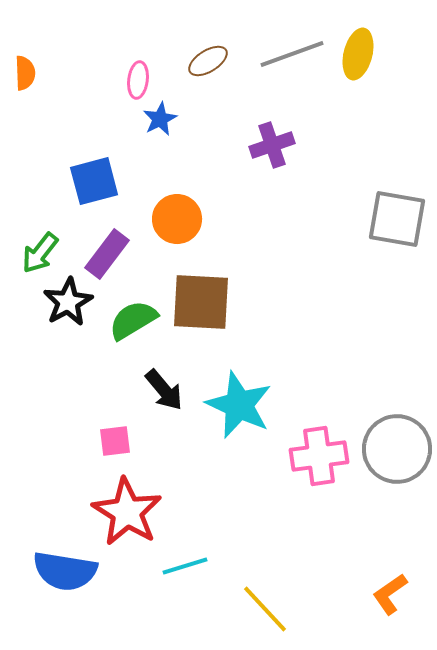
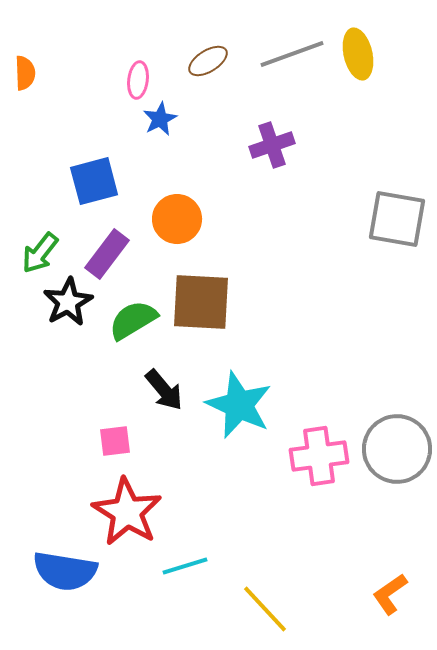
yellow ellipse: rotated 27 degrees counterclockwise
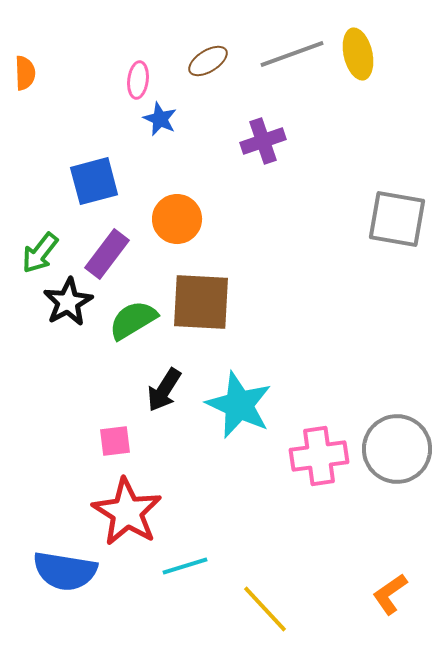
blue star: rotated 20 degrees counterclockwise
purple cross: moved 9 px left, 4 px up
black arrow: rotated 72 degrees clockwise
